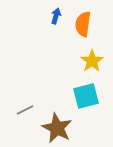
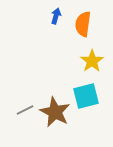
brown star: moved 2 px left, 16 px up
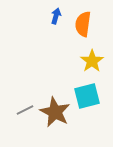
cyan square: moved 1 px right
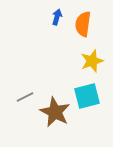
blue arrow: moved 1 px right, 1 px down
yellow star: rotated 15 degrees clockwise
gray line: moved 13 px up
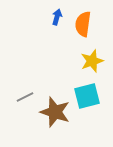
brown star: rotated 8 degrees counterclockwise
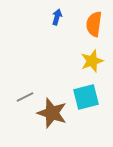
orange semicircle: moved 11 px right
cyan square: moved 1 px left, 1 px down
brown star: moved 3 px left, 1 px down
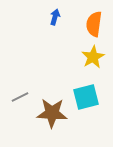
blue arrow: moved 2 px left
yellow star: moved 1 px right, 4 px up; rotated 10 degrees counterclockwise
gray line: moved 5 px left
brown star: rotated 16 degrees counterclockwise
